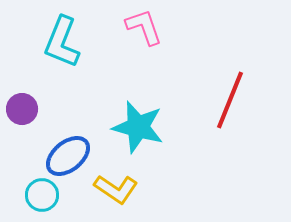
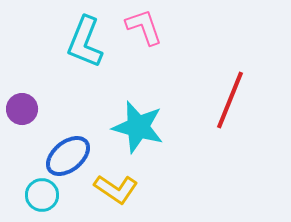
cyan L-shape: moved 23 px right
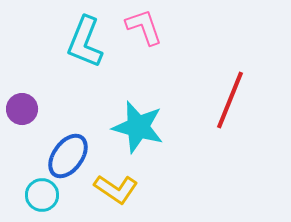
blue ellipse: rotated 15 degrees counterclockwise
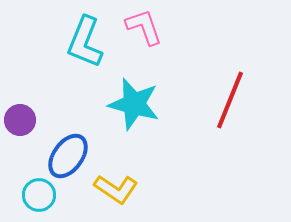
purple circle: moved 2 px left, 11 px down
cyan star: moved 4 px left, 23 px up
cyan circle: moved 3 px left
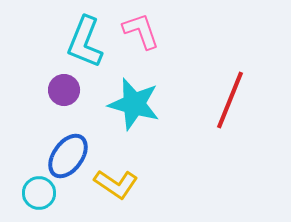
pink L-shape: moved 3 px left, 4 px down
purple circle: moved 44 px right, 30 px up
yellow L-shape: moved 5 px up
cyan circle: moved 2 px up
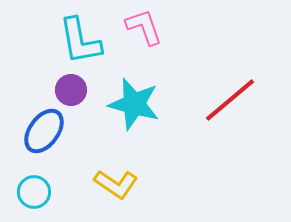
pink L-shape: moved 3 px right, 4 px up
cyan L-shape: moved 5 px left, 1 px up; rotated 32 degrees counterclockwise
purple circle: moved 7 px right
red line: rotated 28 degrees clockwise
blue ellipse: moved 24 px left, 25 px up
cyan circle: moved 5 px left, 1 px up
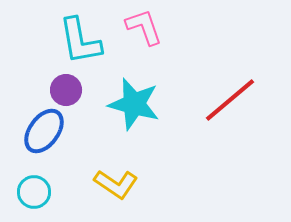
purple circle: moved 5 px left
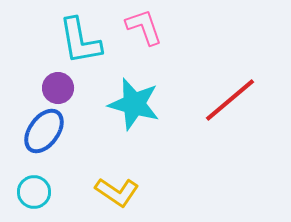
purple circle: moved 8 px left, 2 px up
yellow L-shape: moved 1 px right, 8 px down
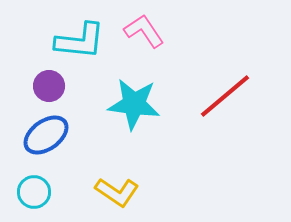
pink L-shape: moved 4 px down; rotated 15 degrees counterclockwise
cyan L-shape: rotated 74 degrees counterclockwise
purple circle: moved 9 px left, 2 px up
red line: moved 5 px left, 4 px up
cyan star: rotated 8 degrees counterclockwise
blue ellipse: moved 2 px right, 4 px down; rotated 18 degrees clockwise
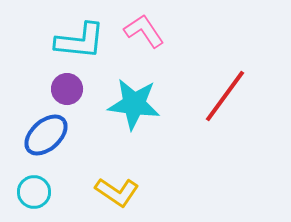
purple circle: moved 18 px right, 3 px down
red line: rotated 14 degrees counterclockwise
blue ellipse: rotated 6 degrees counterclockwise
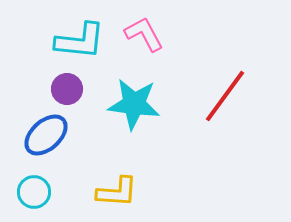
pink L-shape: moved 3 px down; rotated 6 degrees clockwise
yellow L-shape: rotated 30 degrees counterclockwise
